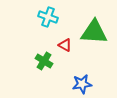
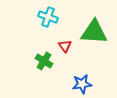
red triangle: moved 1 px down; rotated 24 degrees clockwise
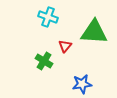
red triangle: rotated 16 degrees clockwise
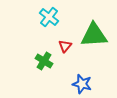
cyan cross: moved 1 px right; rotated 18 degrees clockwise
green triangle: moved 3 px down; rotated 8 degrees counterclockwise
blue star: rotated 24 degrees clockwise
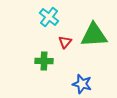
red triangle: moved 4 px up
green cross: rotated 30 degrees counterclockwise
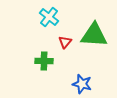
green triangle: rotated 8 degrees clockwise
